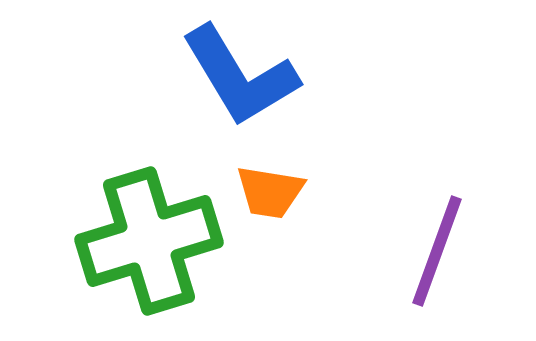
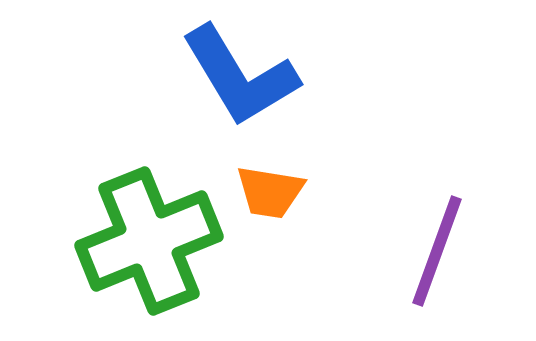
green cross: rotated 5 degrees counterclockwise
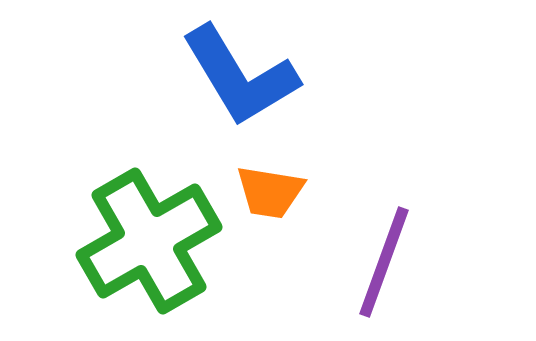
green cross: rotated 8 degrees counterclockwise
purple line: moved 53 px left, 11 px down
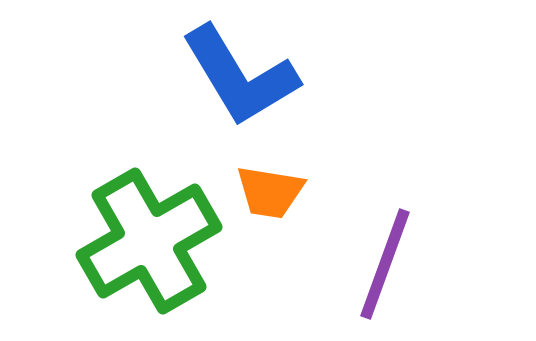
purple line: moved 1 px right, 2 px down
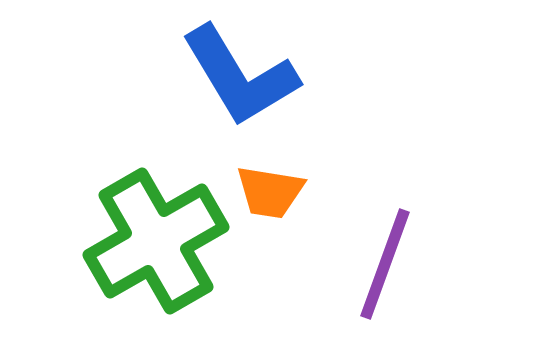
green cross: moved 7 px right
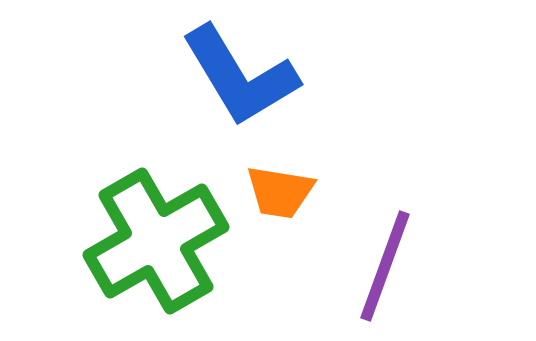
orange trapezoid: moved 10 px right
purple line: moved 2 px down
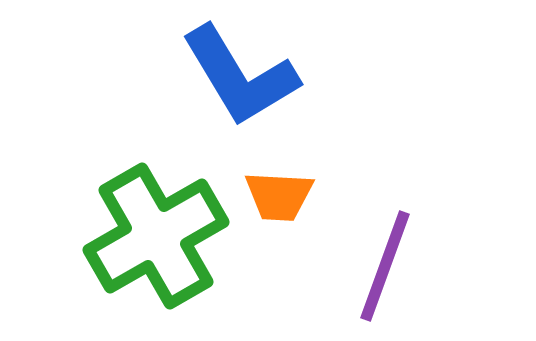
orange trapezoid: moved 1 px left, 4 px down; rotated 6 degrees counterclockwise
green cross: moved 5 px up
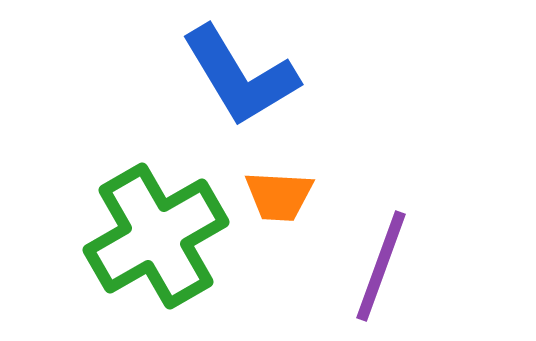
purple line: moved 4 px left
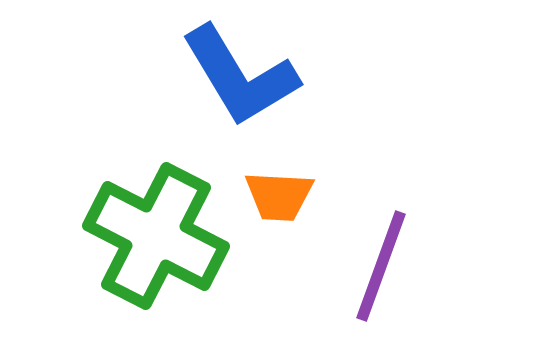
green cross: rotated 33 degrees counterclockwise
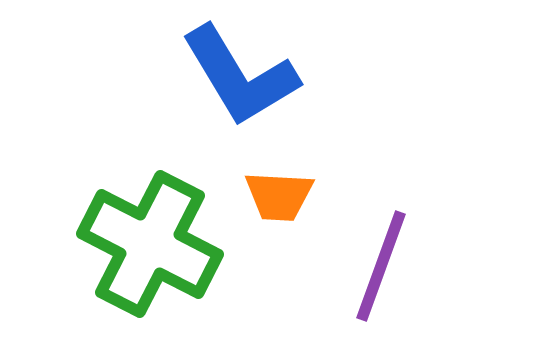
green cross: moved 6 px left, 8 px down
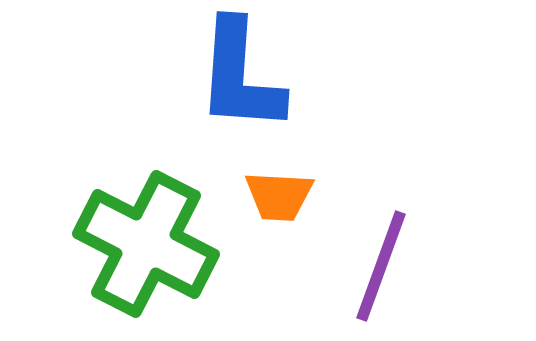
blue L-shape: rotated 35 degrees clockwise
green cross: moved 4 px left
